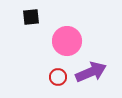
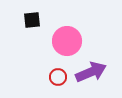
black square: moved 1 px right, 3 px down
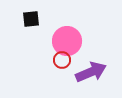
black square: moved 1 px left, 1 px up
red circle: moved 4 px right, 17 px up
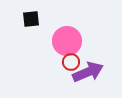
red circle: moved 9 px right, 2 px down
purple arrow: moved 3 px left
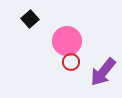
black square: moved 1 px left; rotated 36 degrees counterclockwise
purple arrow: moved 15 px right; rotated 152 degrees clockwise
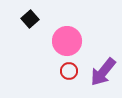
red circle: moved 2 px left, 9 px down
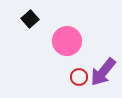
red circle: moved 10 px right, 6 px down
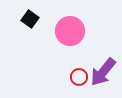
black square: rotated 12 degrees counterclockwise
pink circle: moved 3 px right, 10 px up
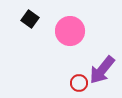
purple arrow: moved 1 px left, 2 px up
red circle: moved 6 px down
